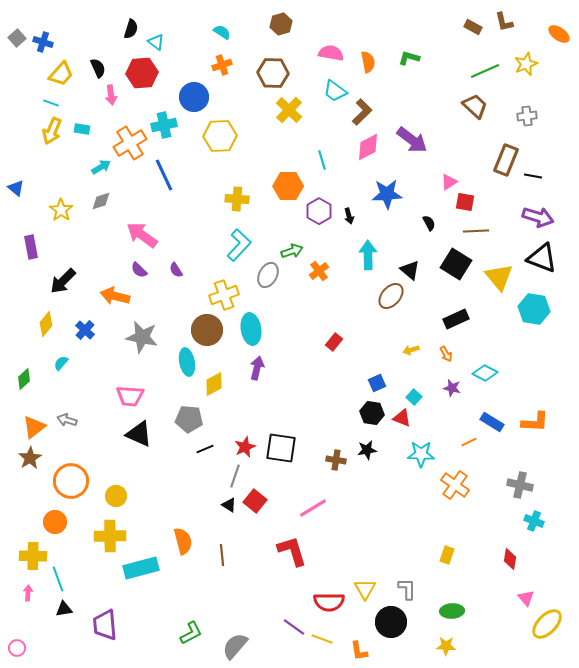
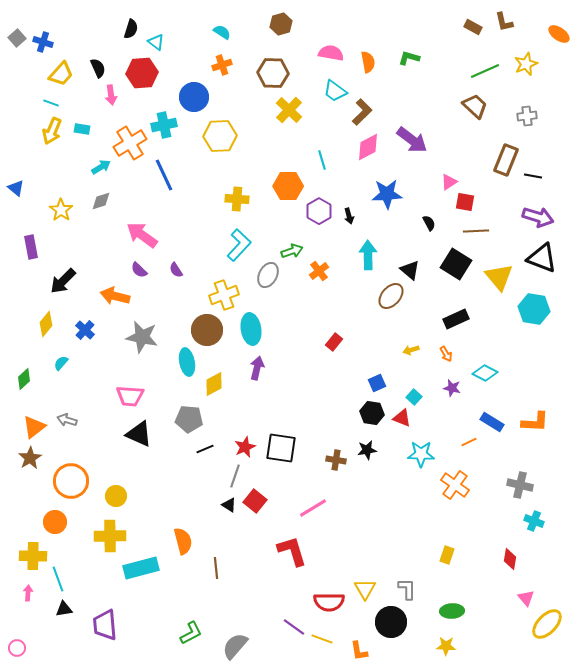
brown line at (222, 555): moved 6 px left, 13 px down
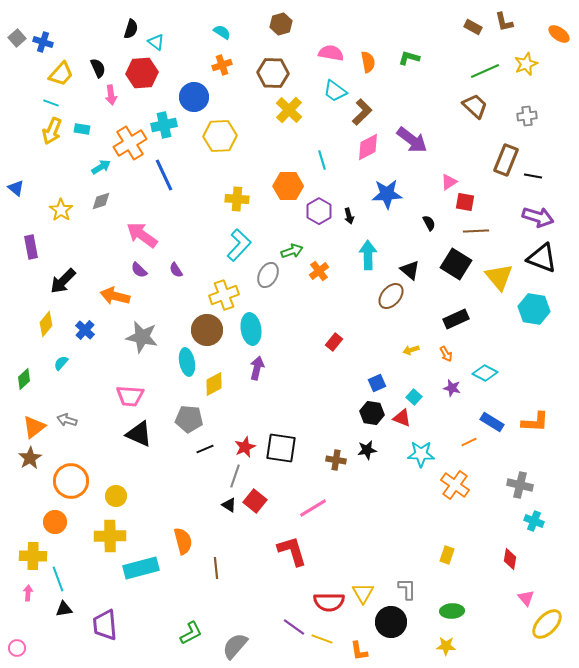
yellow triangle at (365, 589): moved 2 px left, 4 px down
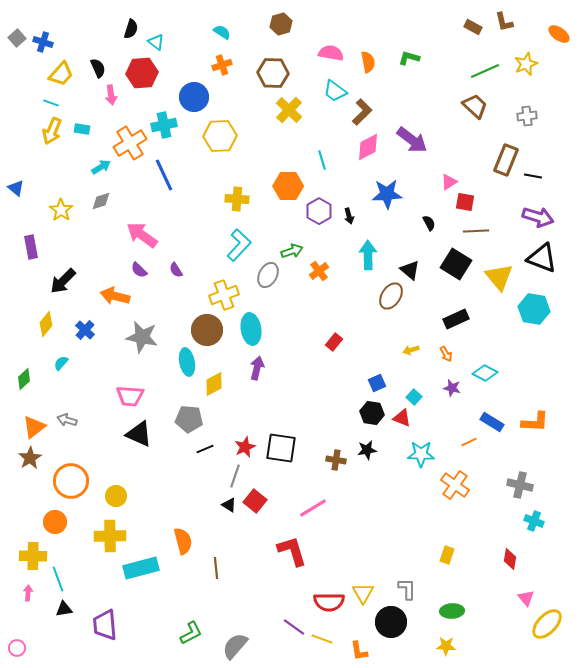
brown ellipse at (391, 296): rotated 8 degrees counterclockwise
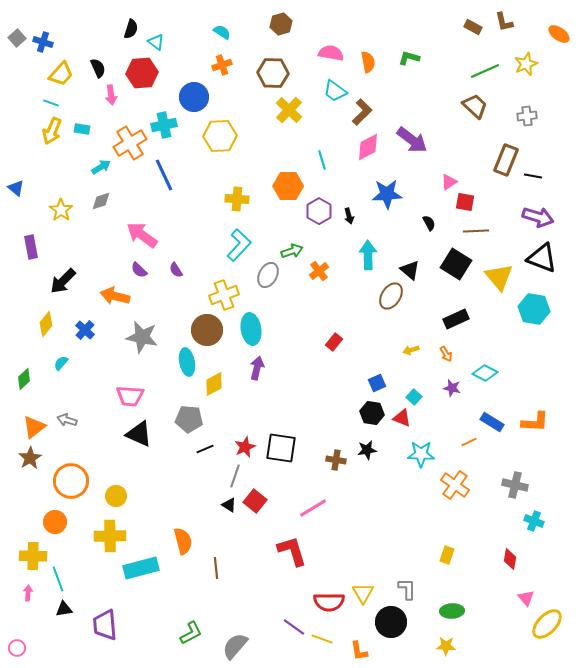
gray cross at (520, 485): moved 5 px left
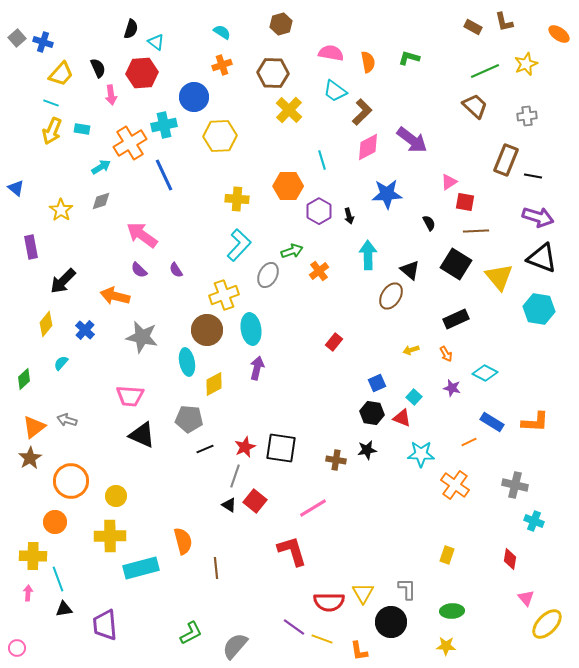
cyan hexagon at (534, 309): moved 5 px right
black triangle at (139, 434): moved 3 px right, 1 px down
